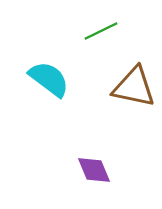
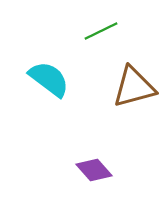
brown triangle: rotated 27 degrees counterclockwise
purple diamond: rotated 18 degrees counterclockwise
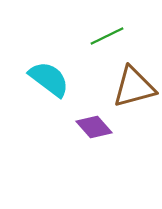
green line: moved 6 px right, 5 px down
purple diamond: moved 43 px up
